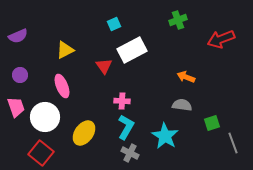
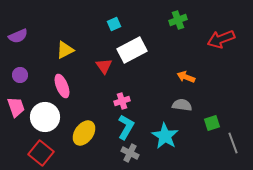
pink cross: rotated 21 degrees counterclockwise
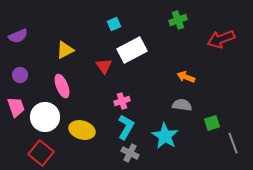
yellow ellipse: moved 2 px left, 3 px up; rotated 70 degrees clockwise
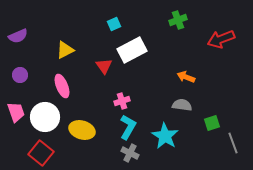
pink trapezoid: moved 5 px down
cyan L-shape: moved 2 px right
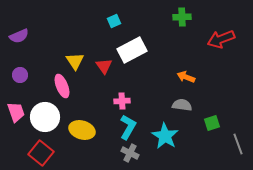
green cross: moved 4 px right, 3 px up; rotated 18 degrees clockwise
cyan square: moved 3 px up
purple semicircle: moved 1 px right
yellow triangle: moved 10 px right, 11 px down; rotated 36 degrees counterclockwise
pink cross: rotated 14 degrees clockwise
gray line: moved 5 px right, 1 px down
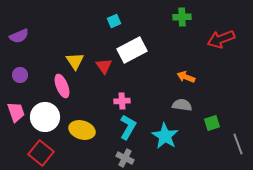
gray cross: moved 5 px left, 5 px down
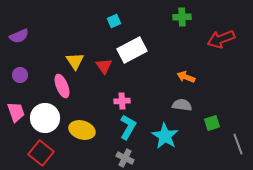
white circle: moved 1 px down
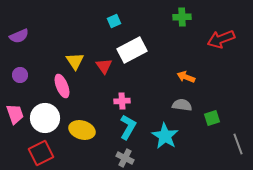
pink trapezoid: moved 1 px left, 2 px down
green square: moved 5 px up
red square: rotated 25 degrees clockwise
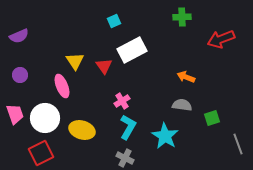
pink cross: rotated 28 degrees counterclockwise
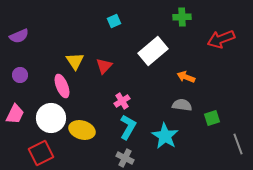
white rectangle: moved 21 px right, 1 px down; rotated 12 degrees counterclockwise
red triangle: rotated 18 degrees clockwise
pink trapezoid: rotated 45 degrees clockwise
white circle: moved 6 px right
